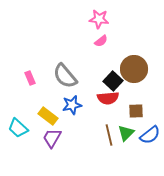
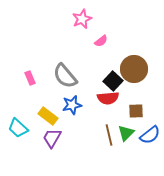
pink star: moved 17 px left; rotated 30 degrees counterclockwise
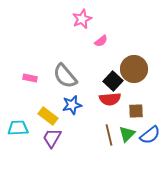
pink rectangle: rotated 56 degrees counterclockwise
red semicircle: moved 2 px right, 1 px down
cyan trapezoid: rotated 135 degrees clockwise
green triangle: moved 1 px right, 1 px down
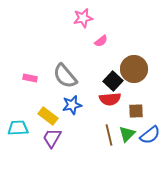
pink star: moved 1 px right, 1 px up; rotated 12 degrees clockwise
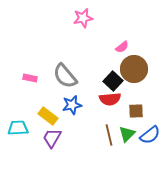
pink semicircle: moved 21 px right, 6 px down
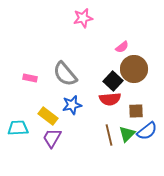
gray semicircle: moved 2 px up
blue semicircle: moved 3 px left, 4 px up
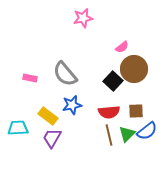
red semicircle: moved 1 px left, 13 px down
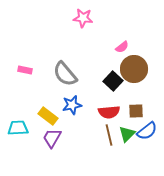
pink star: rotated 18 degrees clockwise
pink rectangle: moved 5 px left, 8 px up
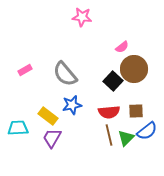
pink star: moved 1 px left, 1 px up
pink rectangle: rotated 40 degrees counterclockwise
green triangle: moved 1 px left, 4 px down
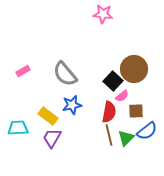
pink star: moved 21 px right, 3 px up
pink semicircle: moved 49 px down
pink rectangle: moved 2 px left, 1 px down
red semicircle: rotated 75 degrees counterclockwise
